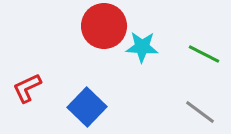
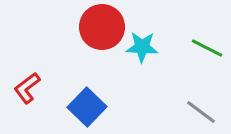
red circle: moved 2 px left, 1 px down
green line: moved 3 px right, 6 px up
red L-shape: rotated 12 degrees counterclockwise
gray line: moved 1 px right
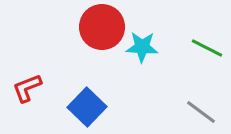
red L-shape: rotated 16 degrees clockwise
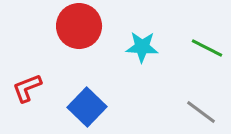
red circle: moved 23 px left, 1 px up
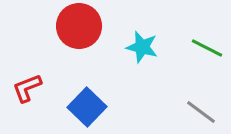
cyan star: rotated 12 degrees clockwise
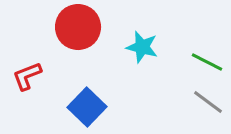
red circle: moved 1 px left, 1 px down
green line: moved 14 px down
red L-shape: moved 12 px up
gray line: moved 7 px right, 10 px up
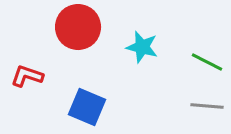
red L-shape: rotated 40 degrees clockwise
gray line: moved 1 px left, 4 px down; rotated 32 degrees counterclockwise
blue square: rotated 21 degrees counterclockwise
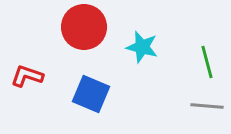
red circle: moved 6 px right
green line: rotated 48 degrees clockwise
blue square: moved 4 px right, 13 px up
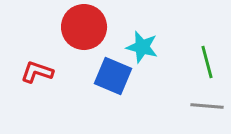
red L-shape: moved 10 px right, 4 px up
blue square: moved 22 px right, 18 px up
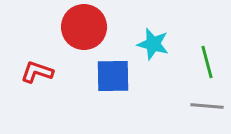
cyan star: moved 11 px right, 3 px up
blue square: rotated 24 degrees counterclockwise
